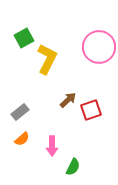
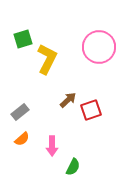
green square: moved 1 px left, 1 px down; rotated 12 degrees clockwise
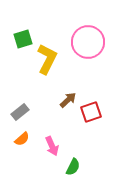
pink circle: moved 11 px left, 5 px up
red square: moved 2 px down
pink arrow: rotated 24 degrees counterclockwise
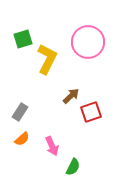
brown arrow: moved 3 px right, 4 px up
gray rectangle: rotated 18 degrees counterclockwise
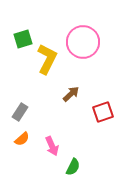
pink circle: moved 5 px left
brown arrow: moved 2 px up
red square: moved 12 px right
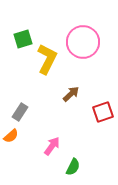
orange semicircle: moved 11 px left, 3 px up
pink arrow: rotated 120 degrees counterclockwise
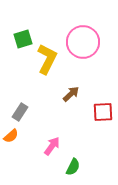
red square: rotated 15 degrees clockwise
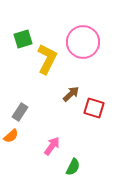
red square: moved 9 px left, 4 px up; rotated 20 degrees clockwise
